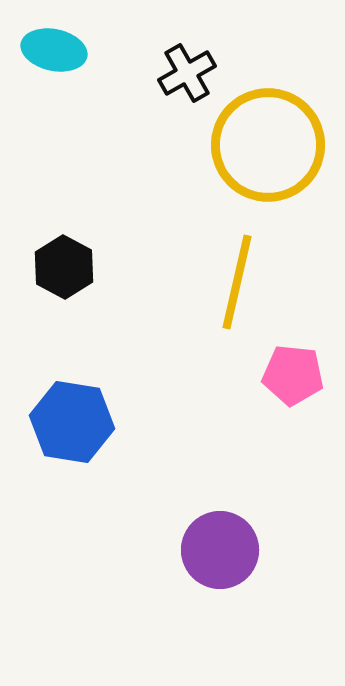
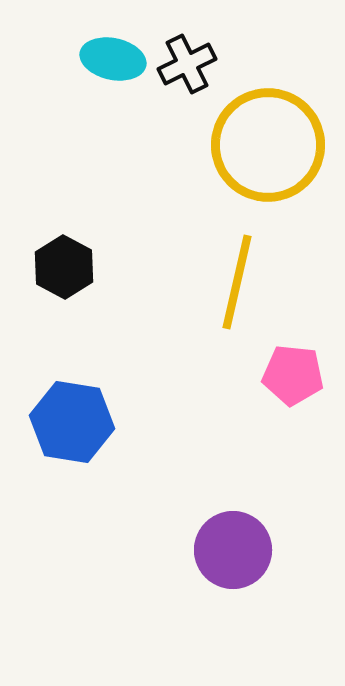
cyan ellipse: moved 59 px right, 9 px down
black cross: moved 9 px up; rotated 4 degrees clockwise
purple circle: moved 13 px right
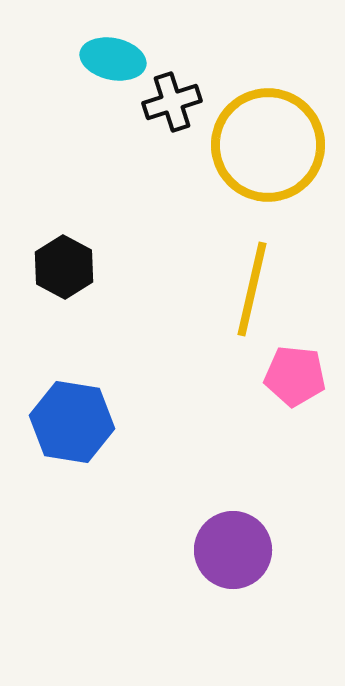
black cross: moved 15 px left, 38 px down; rotated 8 degrees clockwise
yellow line: moved 15 px right, 7 px down
pink pentagon: moved 2 px right, 1 px down
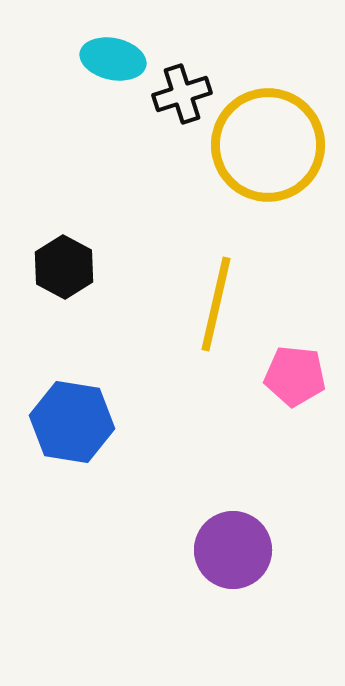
black cross: moved 10 px right, 8 px up
yellow line: moved 36 px left, 15 px down
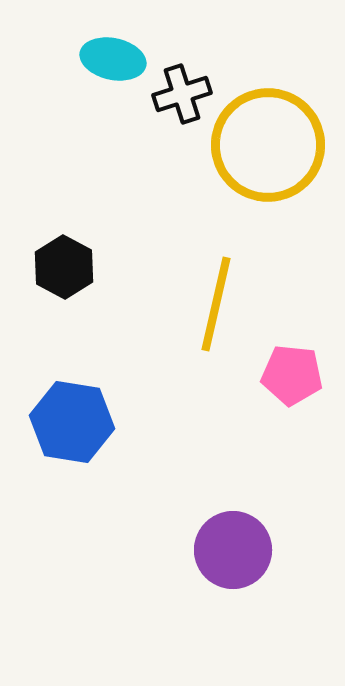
pink pentagon: moved 3 px left, 1 px up
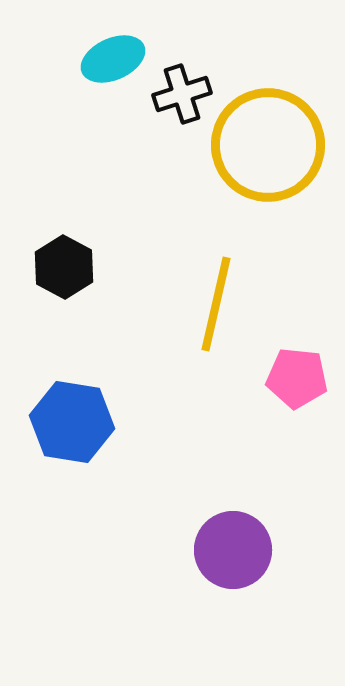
cyan ellipse: rotated 36 degrees counterclockwise
pink pentagon: moved 5 px right, 3 px down
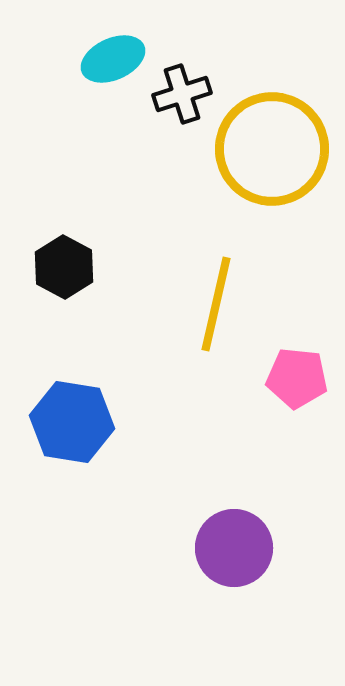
yellow circle: moved 4 px right, 4 px down
purple circle: moved 1 px right, 2 px up
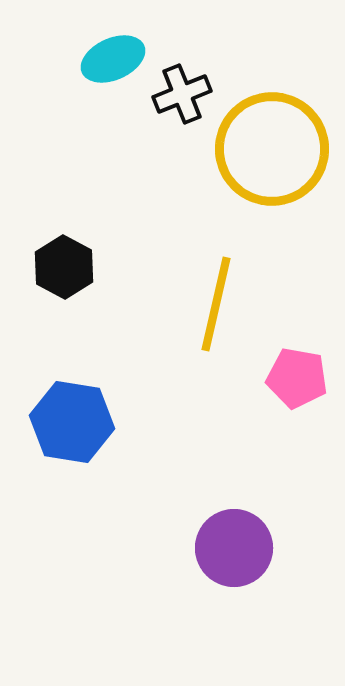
black cross: rotated 4 degrees counterclockwise
pink pentagon: rotated 4 degrees clockwise
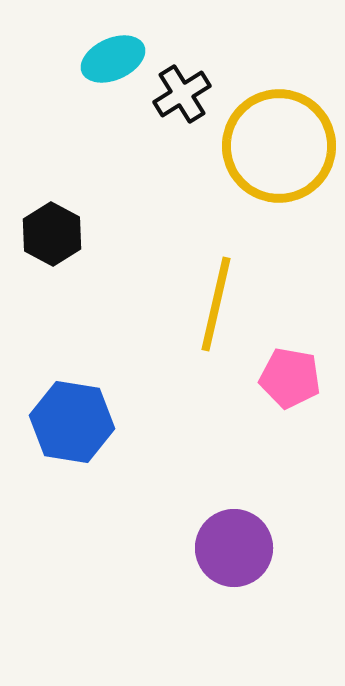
black cross: rotated 10 degrees counterclockwise
yellow circle: moved 7 px right, 3 px up
black hexagon: moved 12 px left, 33 px up
pink pentagon: moved 7 px left
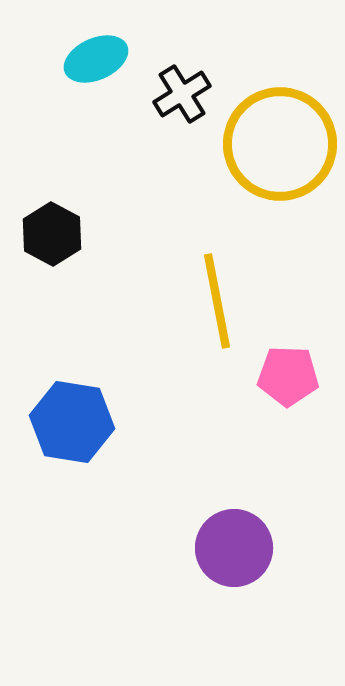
cyan ellipse: moved 17 px left
yellow circle: moved 1 px right, 2 px up
yellow line: moved 1 px right, 3 px up; rotated 24 degrees counterclockwise
pink pentagon: moved 2 px left, 2 px up; rotated 8 degrees counterclockwise
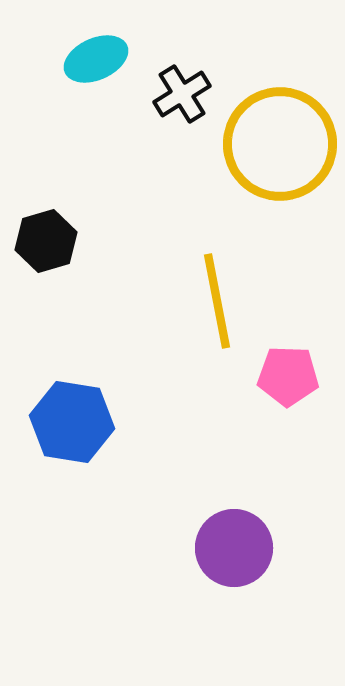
black hexagon: moved 6 px left, 7 px down; rotated 16 degrees clockwise
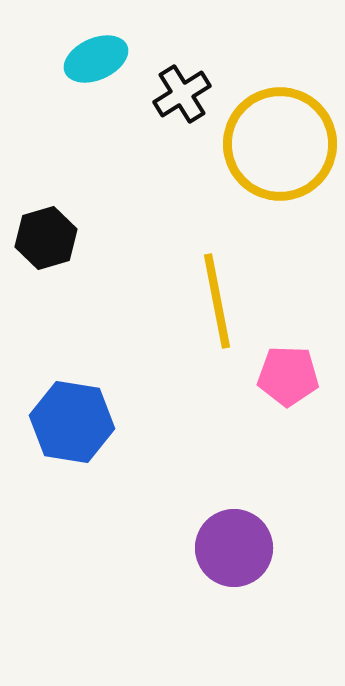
black hexagon: moved 3 px up
